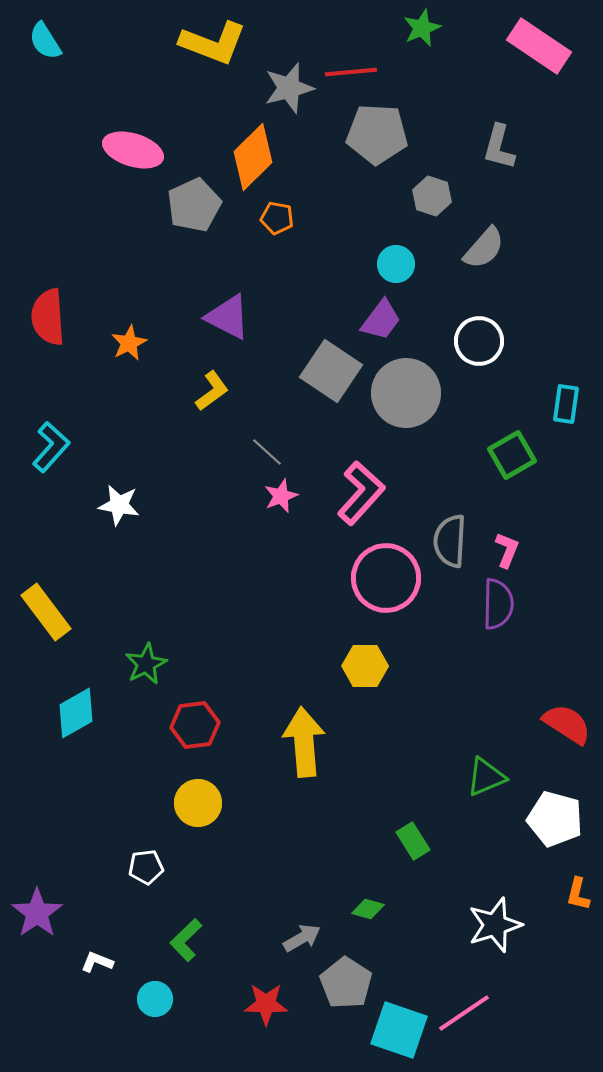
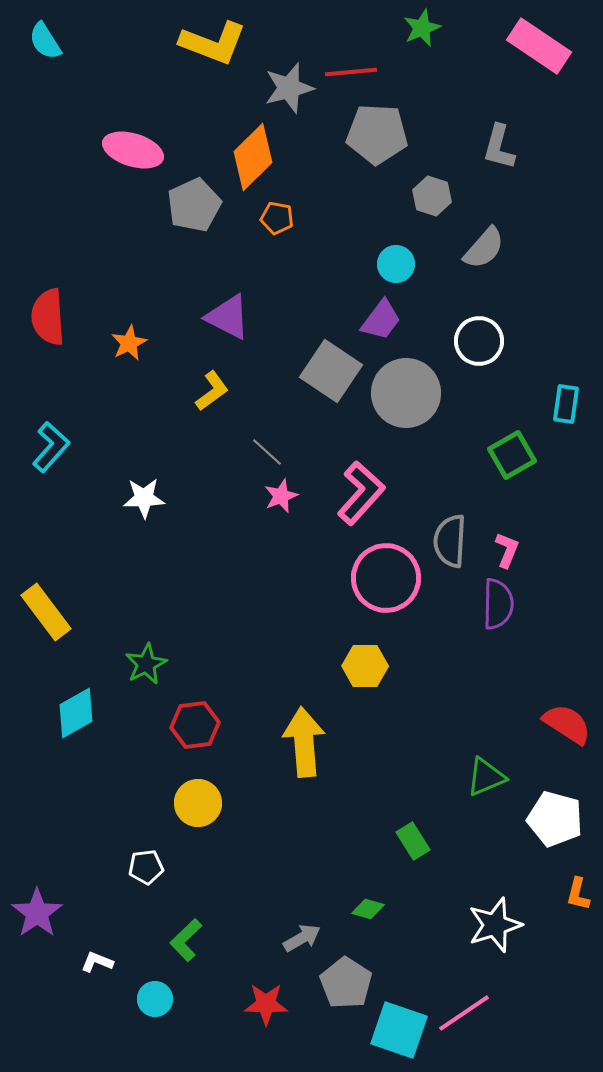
white star at (119, 505): moved 25 px right, 7 px up; rotated 12 degrees counterclockwise
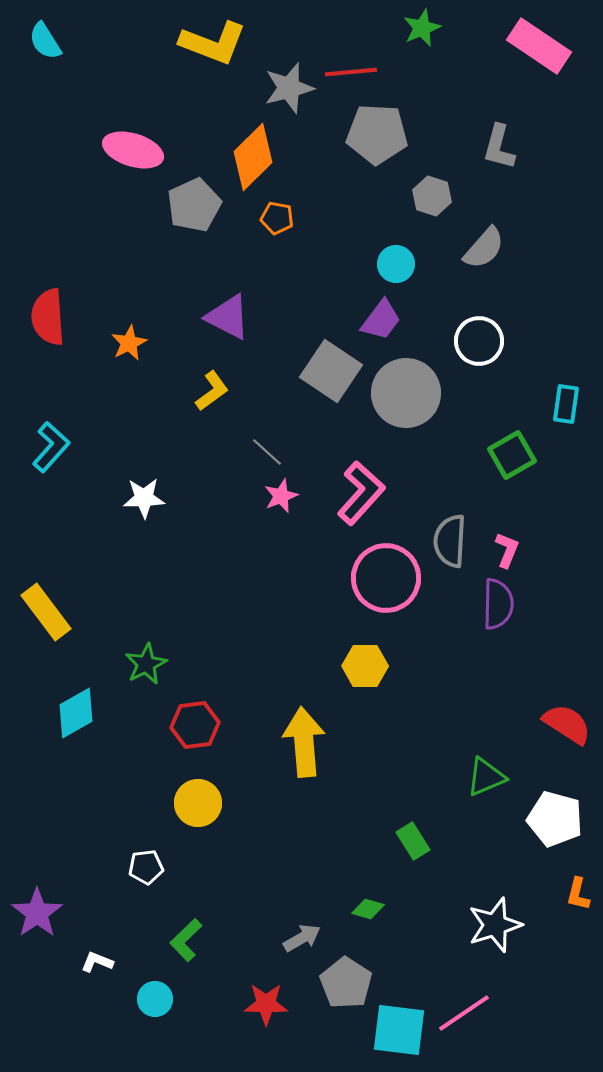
cyan square at (399, 1030): rotated 12 degrees counterclockwise
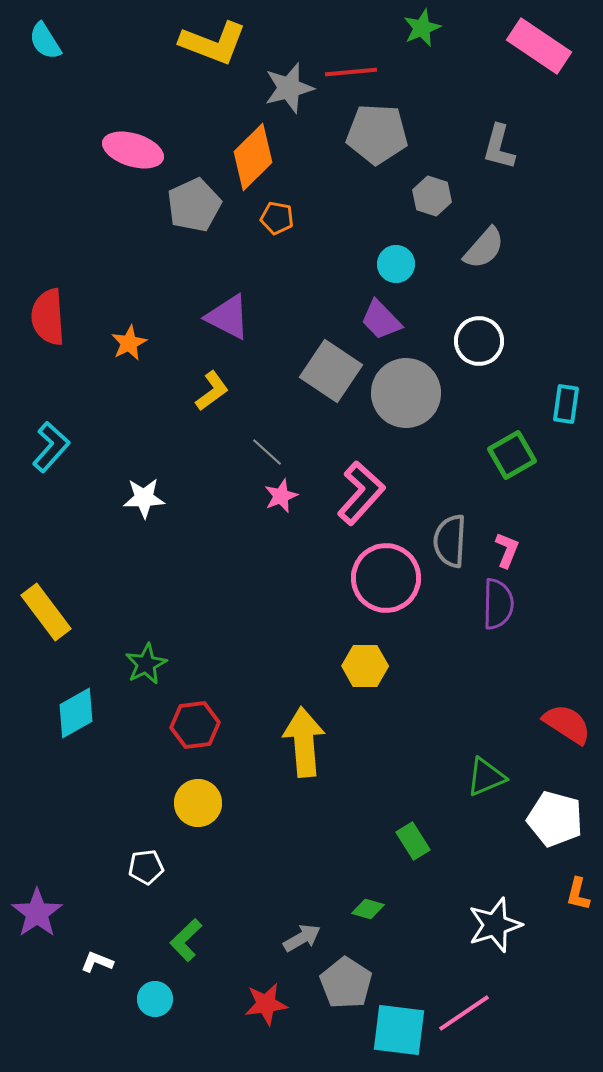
purple trapezoid at (381, 320): rotated 99 degrees clockwise
red star at (266, 1004): rotated 9 degrees counterclockwise
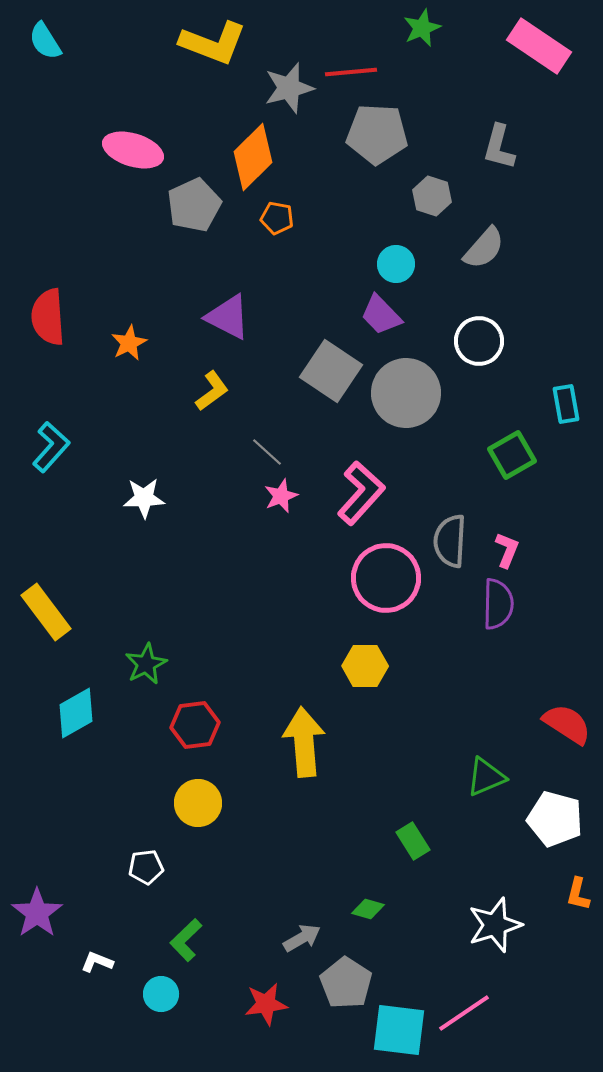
purple trapezoid at (381, 320): moved 5 px up
cyan rectangle at (566, 404): rotated 18 degrees counterclockwise
cyan circle at (155, 999): moved 6 px right, 5 px up
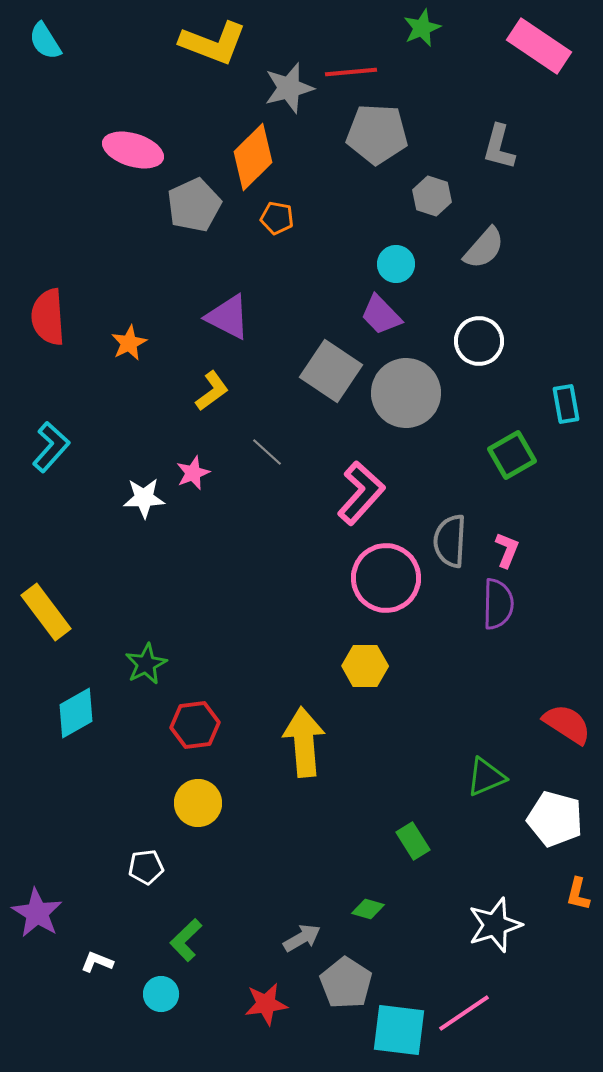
pink star at (281, 496): moved 88 px left, 23 px up
purple star at (37, 913): rotated 6 degrees counterclockwise
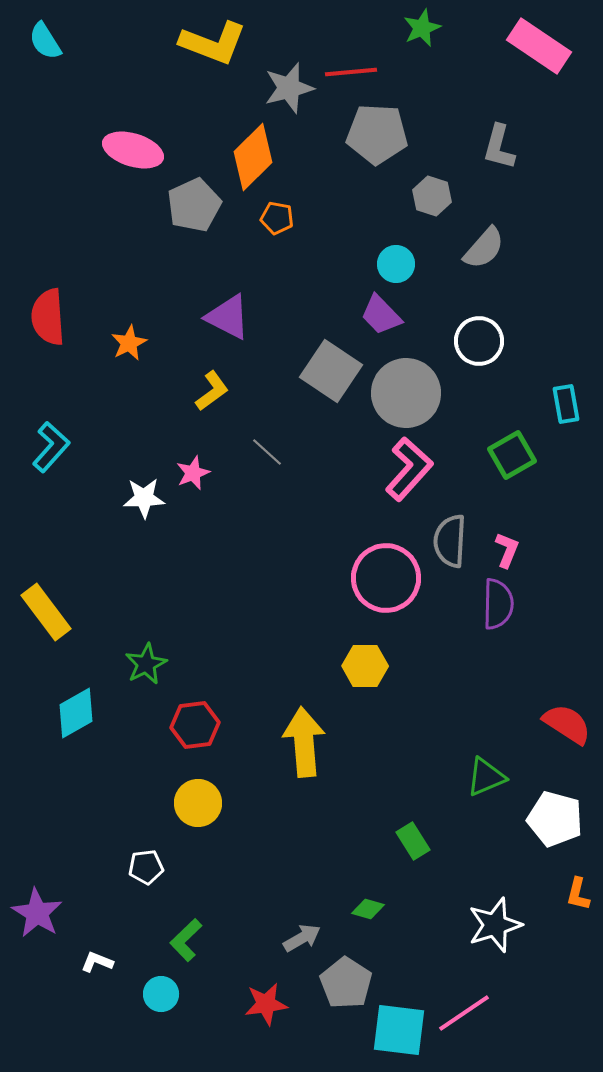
pink L-shape at (361, 493): moved 48 px right, 24 px up
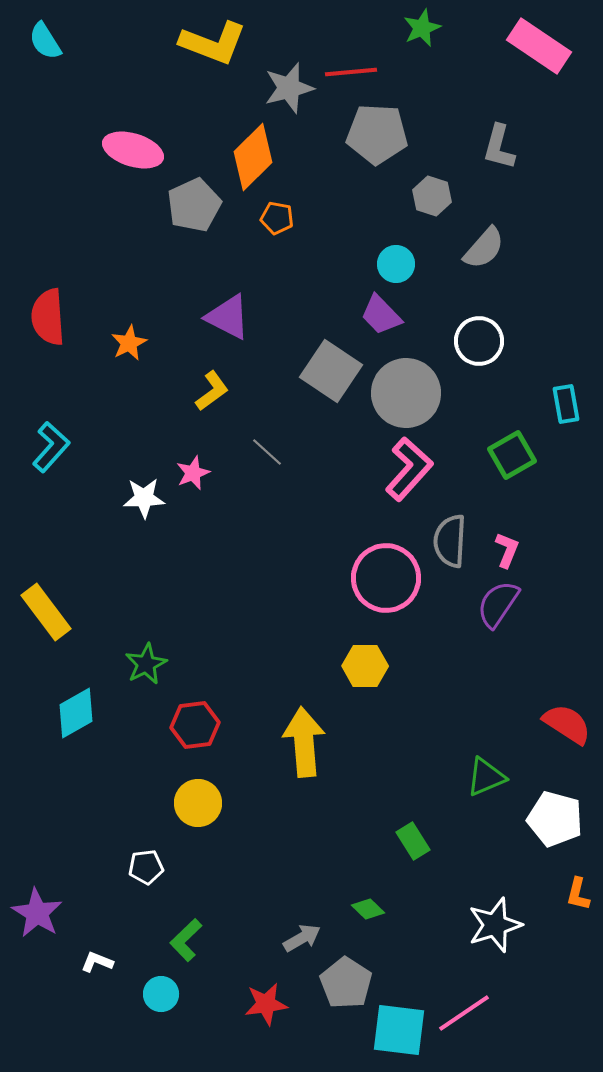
purple semicircle at (498, 604): rotated 147 degrees counterclockwise
green diamond at (368, 909): rotated 28 degrees clockwise
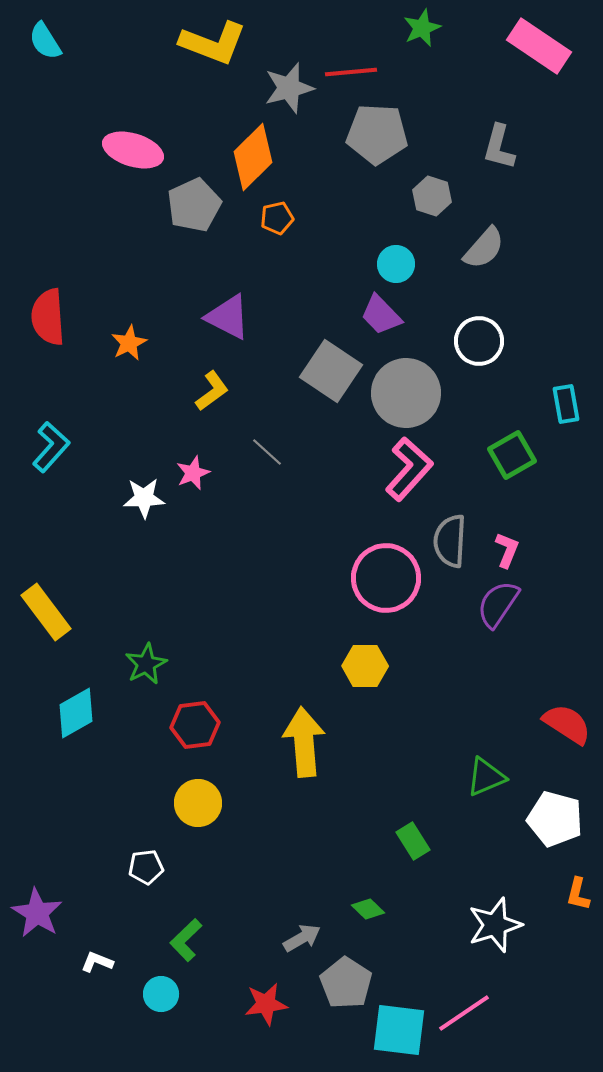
orange pentagon at (277, 218): rotated 24 degrees counterclockwise
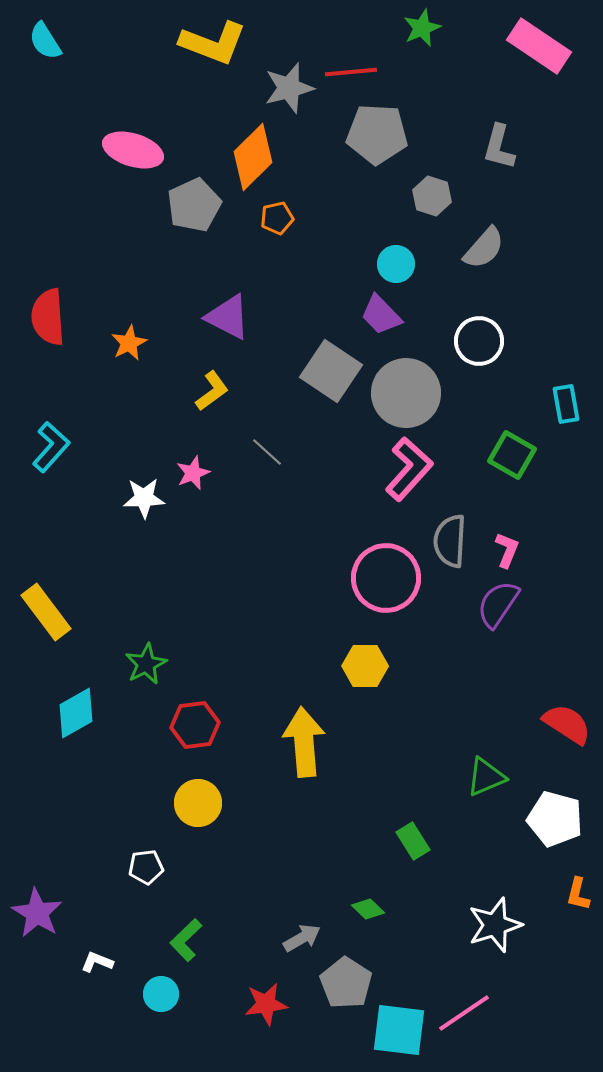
green square at (512, 455): rotated 30 degrees counterclockwise
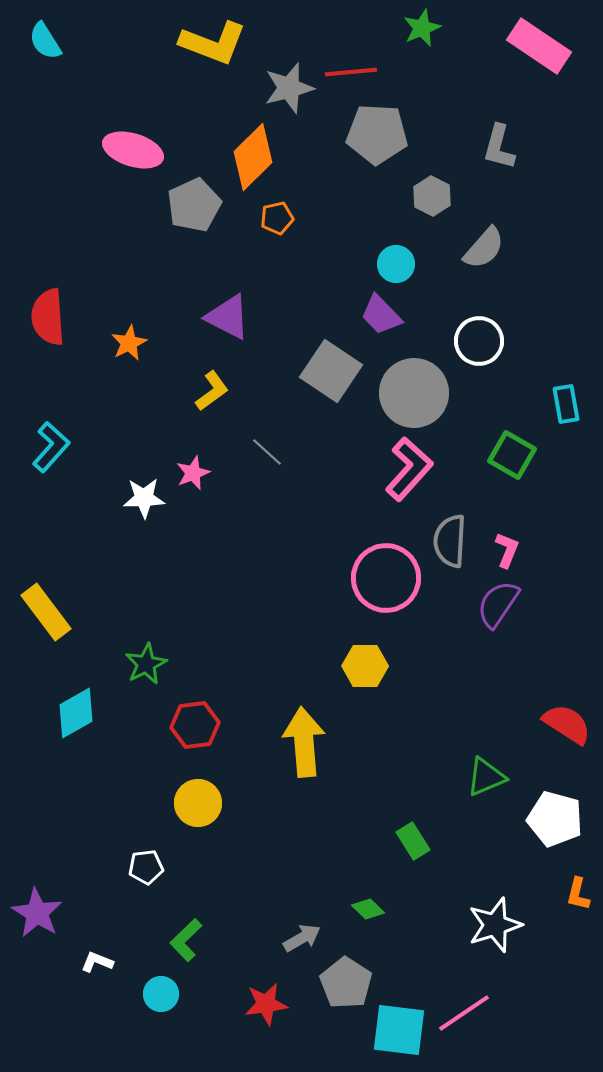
gray hexagon at (432, 196): rotated 9 degrees clockwise
gray circle at (406, 393): moved 8 px right
